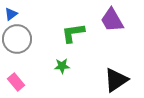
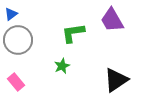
gray circle: moved 1 px right, 1 px down
green star: rotated 21 degrees counterclockwise
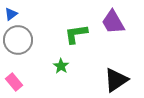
purple trapezoid: moved 1 px right, 2 px down
green L-shape: moved 3 px right, 1 px down
green star: moved 1 px left; rotated 14 degrees counterclockwise
pink rectangle: moved 2 px left
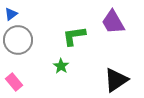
green L-shape: moved 2 px left, 2 px down
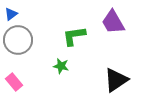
green star: rotated 21 degrees counterclockwise
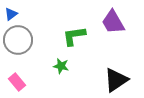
pink rectangle: moved 3 px right
